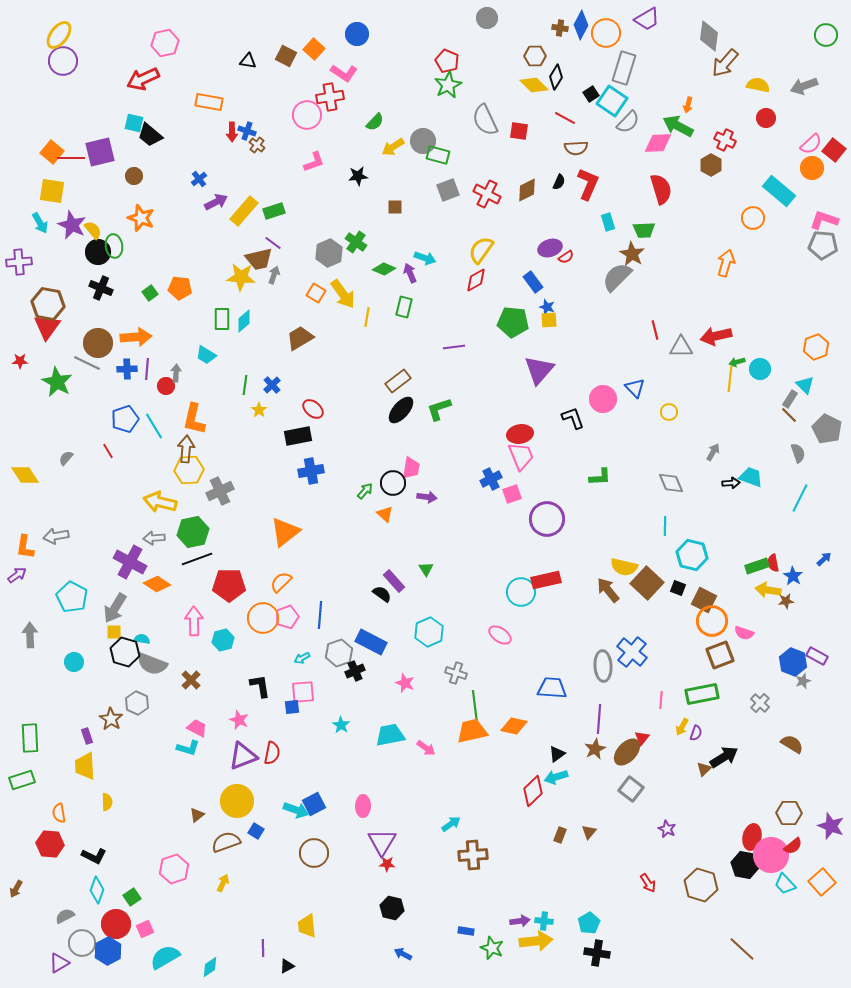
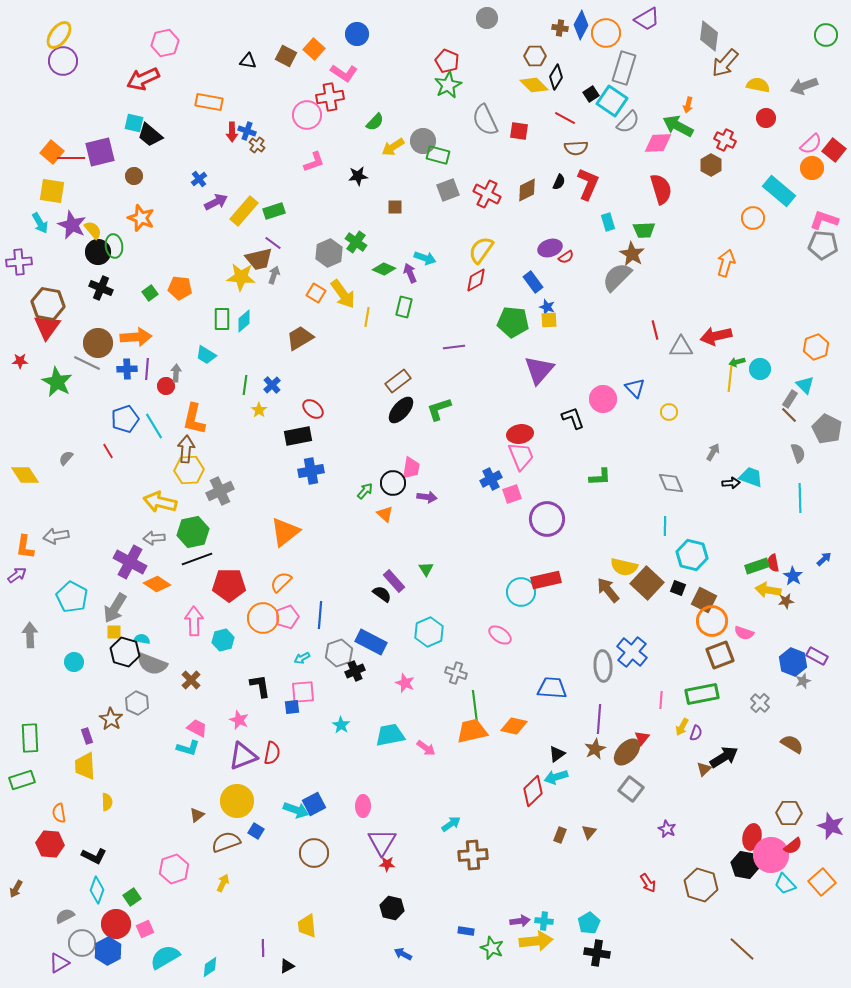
cyan line at (800, 498): rotated 28 degrees counterclockwise
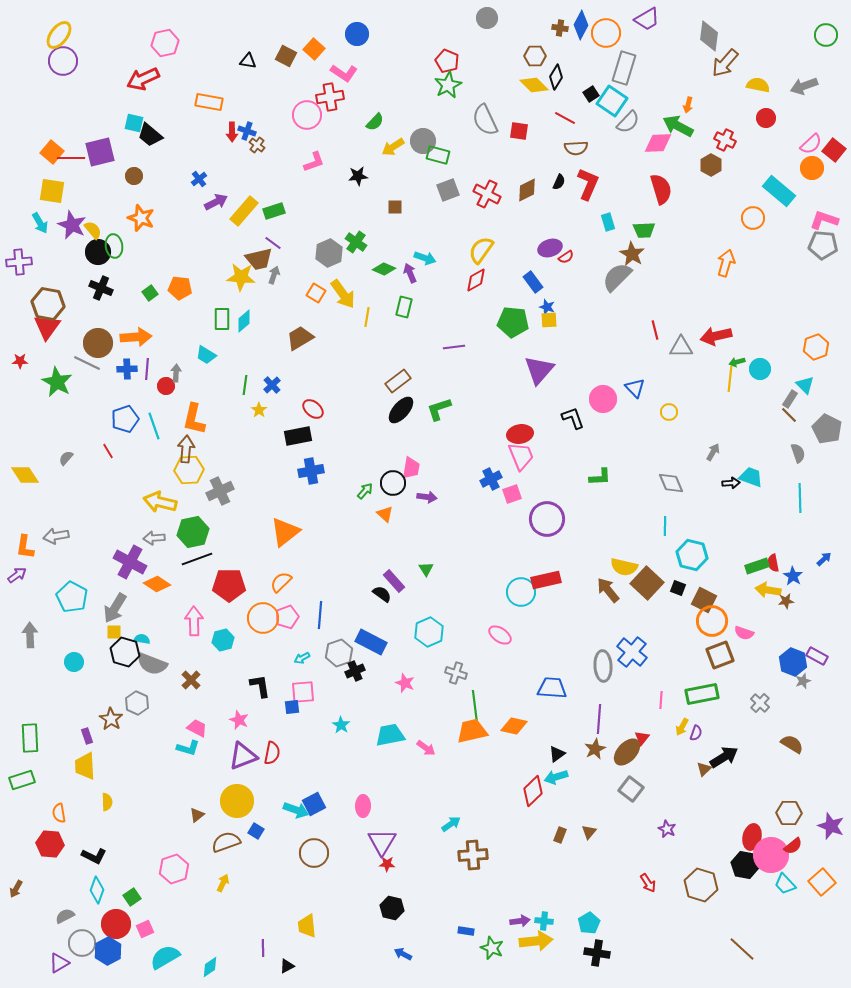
cyan line at (154, 426): rotated 12 degrees clockwise
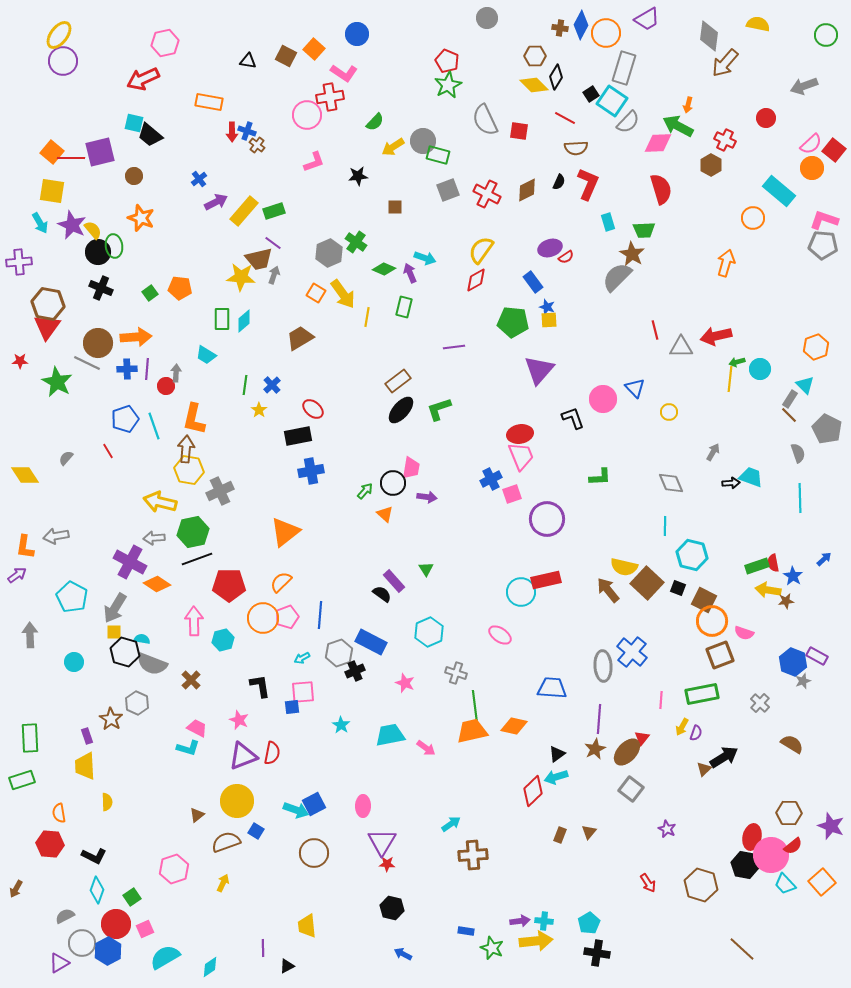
yellow semicircle at (758, 85): moved 61 px up
yellow hexagon at (189, 470): rotated 12 degrees clockwise
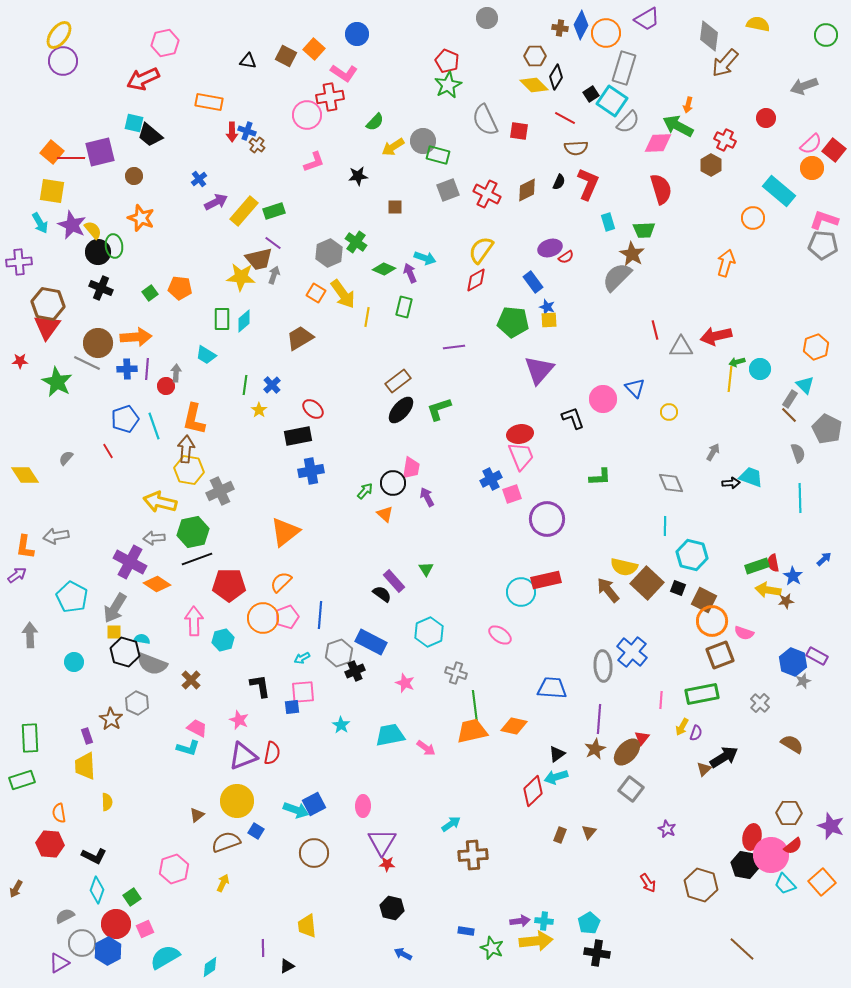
purple arrow at (427, 497): rotated 126 degrees counterclockwise
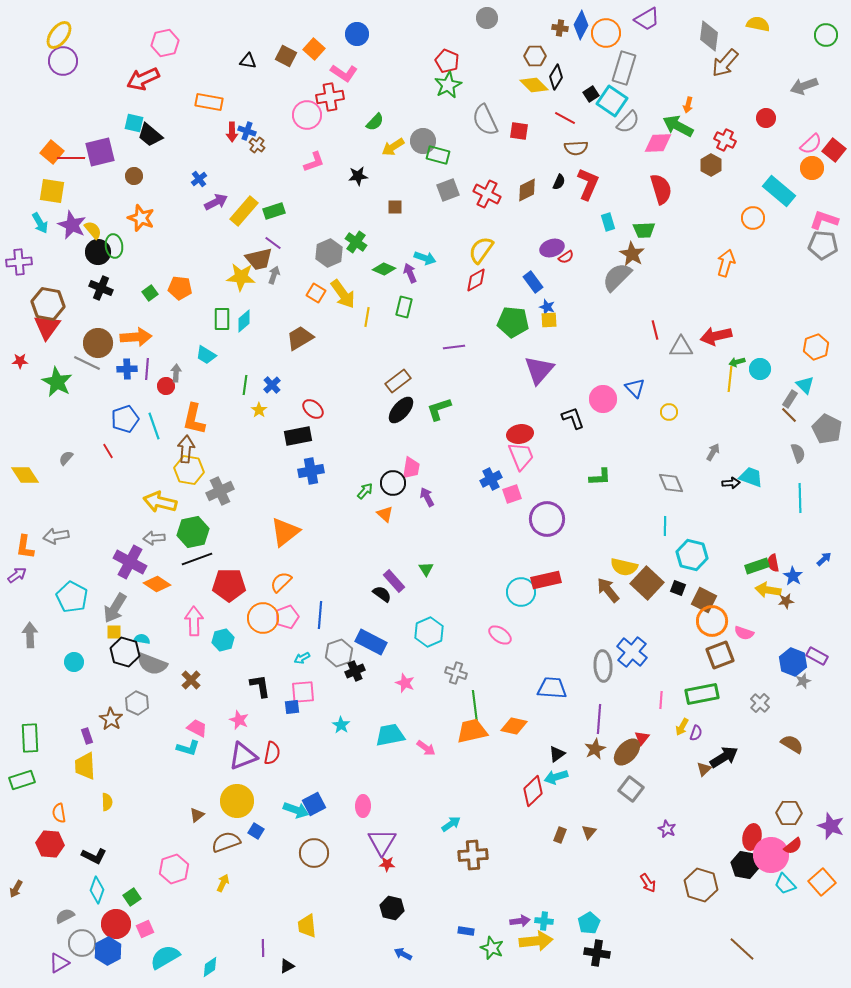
purple ellipse at (550, 248): moved 2 px right
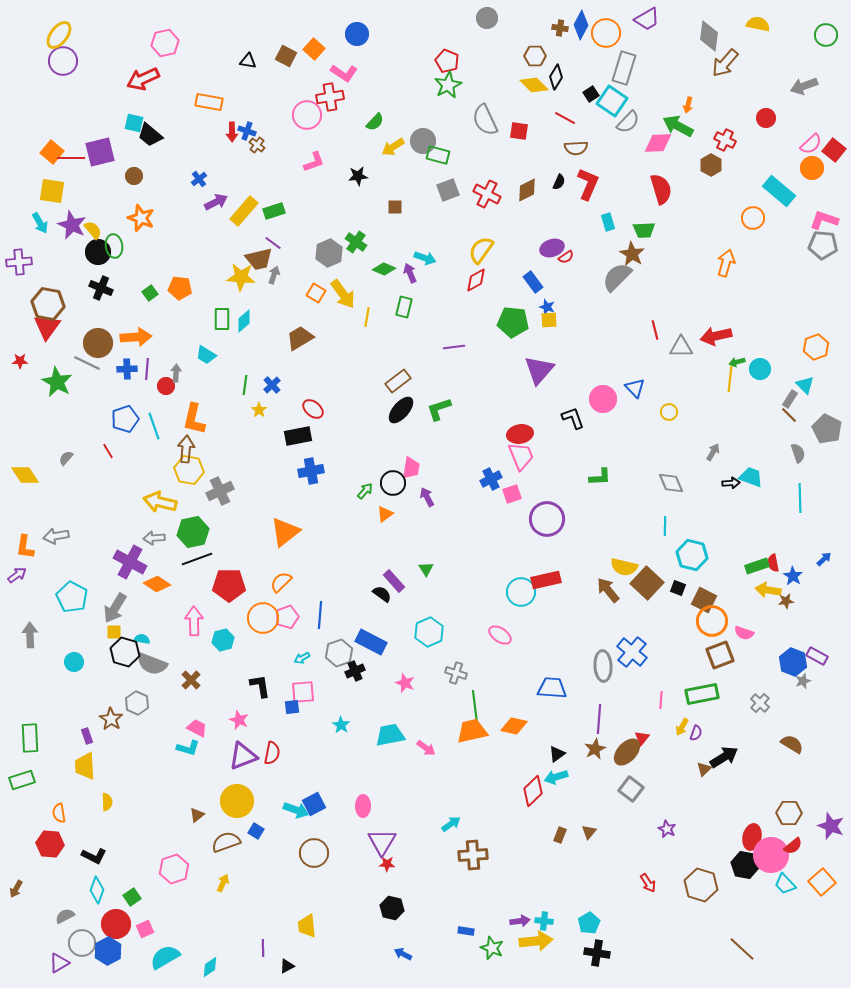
orange triangle at (385, 514): rotated 42 degrees clockwise
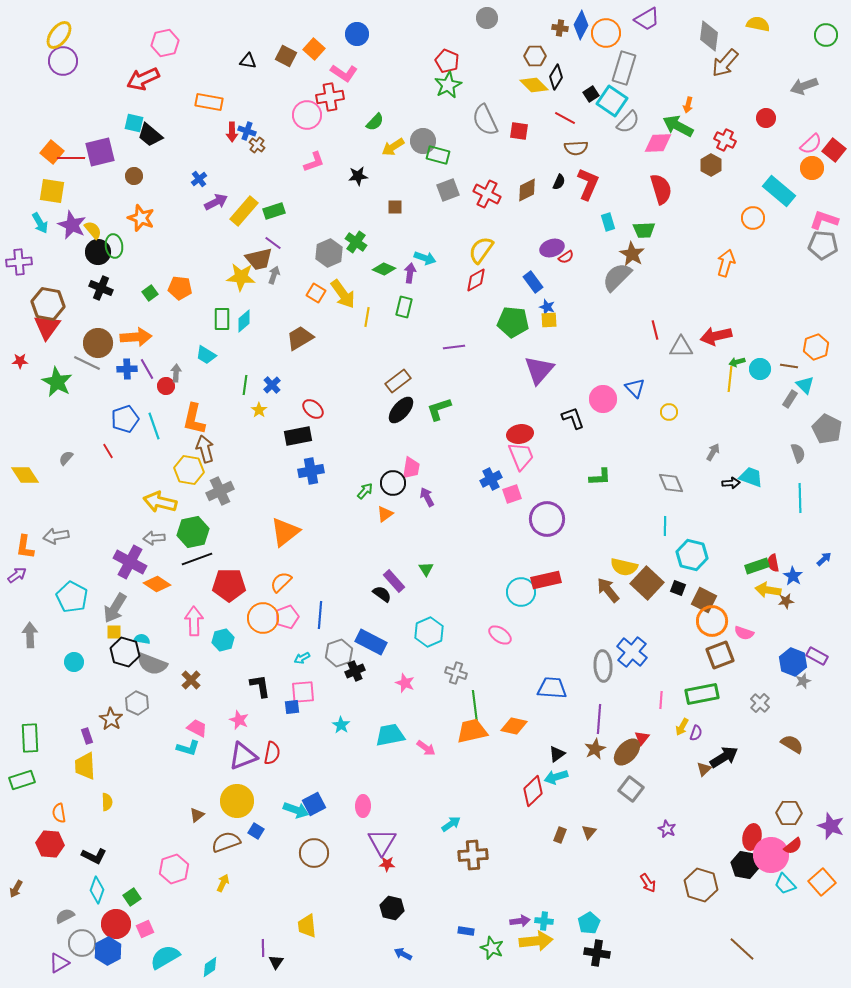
purple arrow at (410, 273): rotated 30 degrees clockwise
purple line at (147, 369): rotated 35 degrees counterclockwise
brown line at (789, 415): moved 49 px up; rotated 36 degrees counterclockwise
brown arrow at (186, 449): moved 19 px right; rotated 20 degrees counterclockwise
black triangle at (287, 966): moved 11 px left, 4 px up; rotated 28 degrees counterclockwise
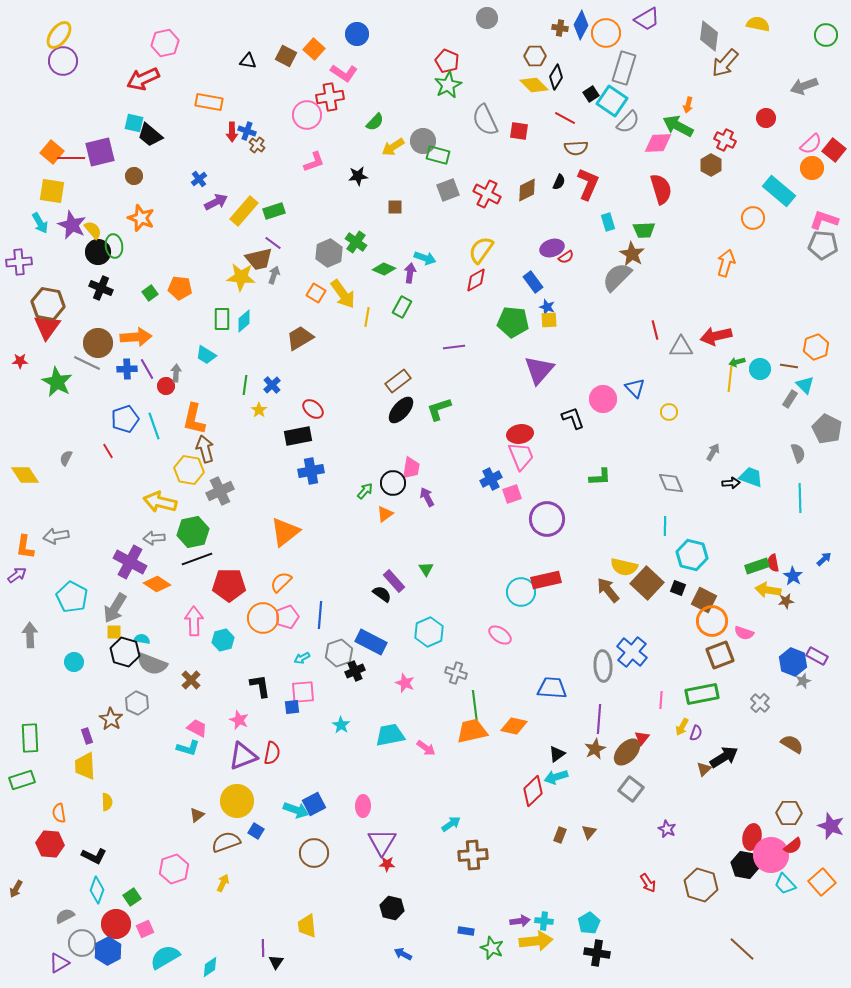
green rectangle at (404, 307): moved 2 px left; rotated 15 degrees clockwise
gray semicircle at (66, 458): rotated 14 degrees counterclockwise
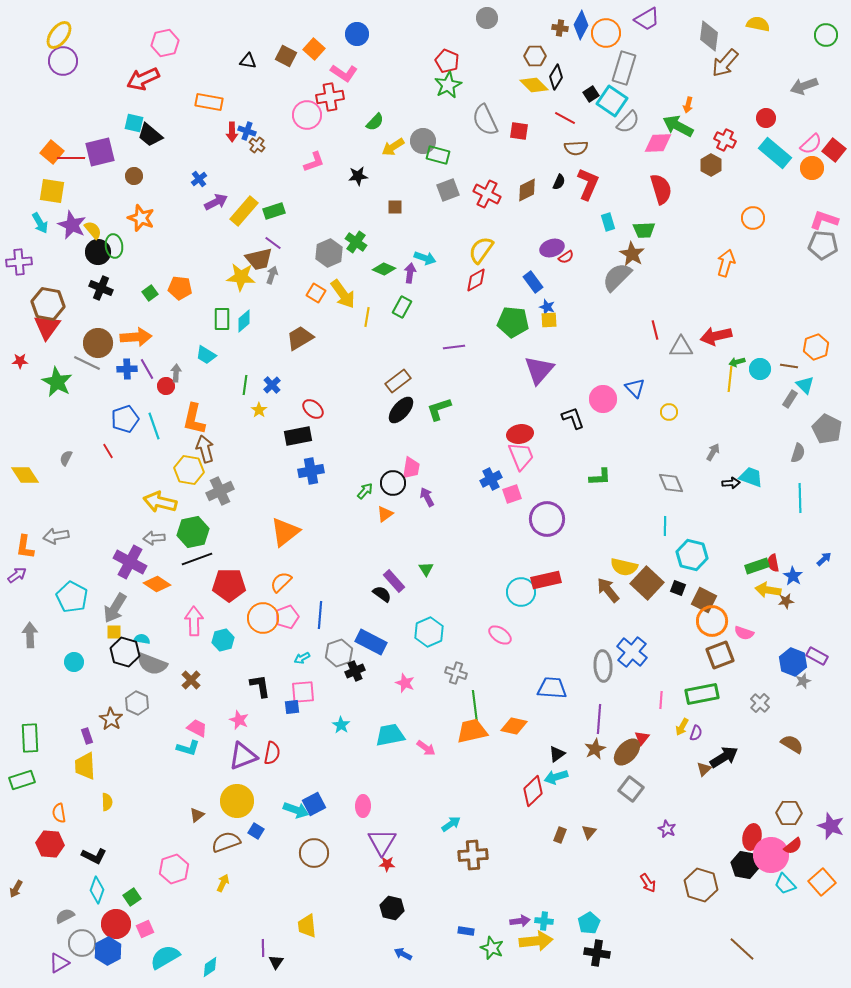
cyan rectangle at (779, 191): moved 4 px left, 38 px up
gray arrow at (274, 275): moved 2 px left
gray semicircle at (798, 453): rotated 36 degrees clockwise
